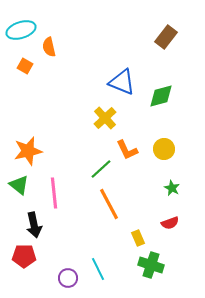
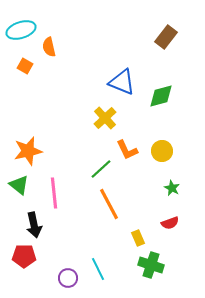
yellow circle: moved 2 px left, 2 px down
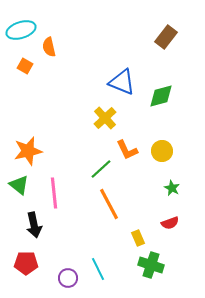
red pentagon: moved 2 px right, 7 px down
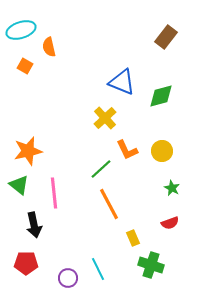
yellow rectangle: moved 5 px left
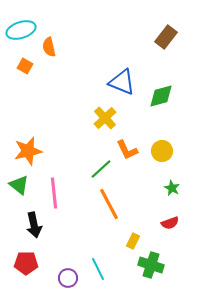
yellow rectangle: moved 3 px down; rotated 49 degrees clockwise
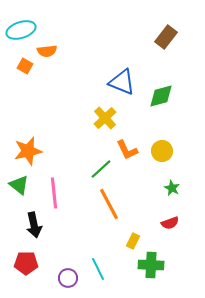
orange semicircle: moved 2 px left, 4 px down; rotated 84 degrees counterclockwise
green cross: rotated 15 degrees counterclockwise
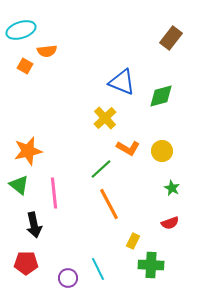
brown rectangle: moved 5 px right, 1 px down
orange L-shape: moved 1 px right, 2 px up; rotated 35 degrees counterclockwise
